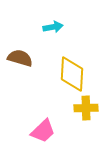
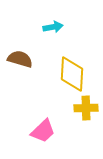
brown semicircle: moved 1 px down
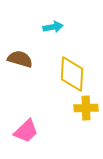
pink trapezoid: moved 17 px left
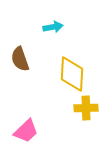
brown semicircle: rotated 125 degrees counterclockwise
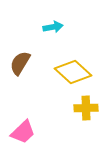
brown semicircle: moved 4 px down; rotated 50 degrees clockwise
yellow diamond: moved 1 px right, 2 px up; rotated 51 degrees counterclockwise
pink trapezoid: moved 3 px left, 1 px down
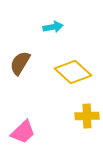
yellow cross: moved 1 px right, 8 px down
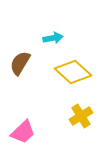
cyan arrow: moved 11 px down
yellow cross: moved 6 px left; rotated 30 degrees counterclockwise
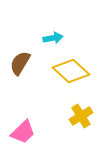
yellow diamond: moved 2 px left, 1 px up
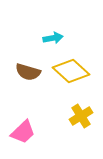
brown semicircle: moved 8 px right, 9 px down; rotated 105 degrees counterclockwise
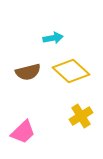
brown semicircle: rotated 30 degrees counterclockwise
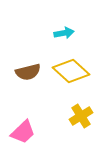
cyan arrow: moved 11 px right, 5 px up
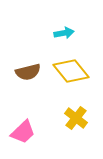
yellow diamond: rotated 9 degrees clockwise
yellow cross: moved 5 px left, 2 px down; rotated 20 degrees counterclockwise
